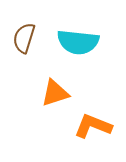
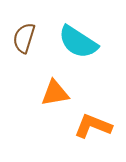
cyan semicircle: rotated 27 degrees clockwise
orange triangle: rotated 8 degrees clockwise
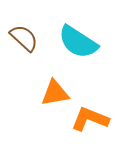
brown semicircle: rotated 116 degrees clockwise
orange L-shape: moved 3 px left, 7 px up
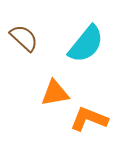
cyan semicircle: moved 8 px right, 2 px down; rotated 84 degrees counterclockwise
orange L-shape: moved 1 px left
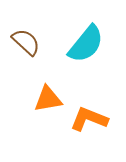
brown semicircle: moved 2 px right, 4 px down
orange triangle: moved 7 px left, 6 px down
